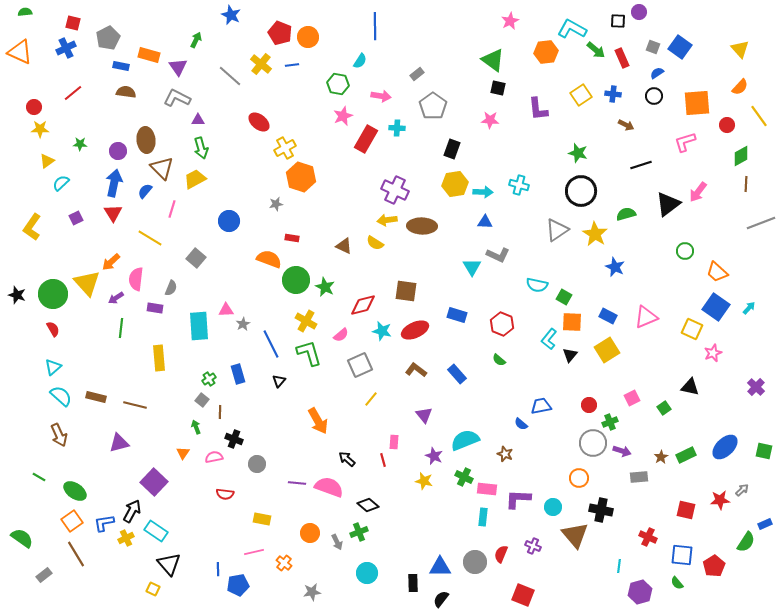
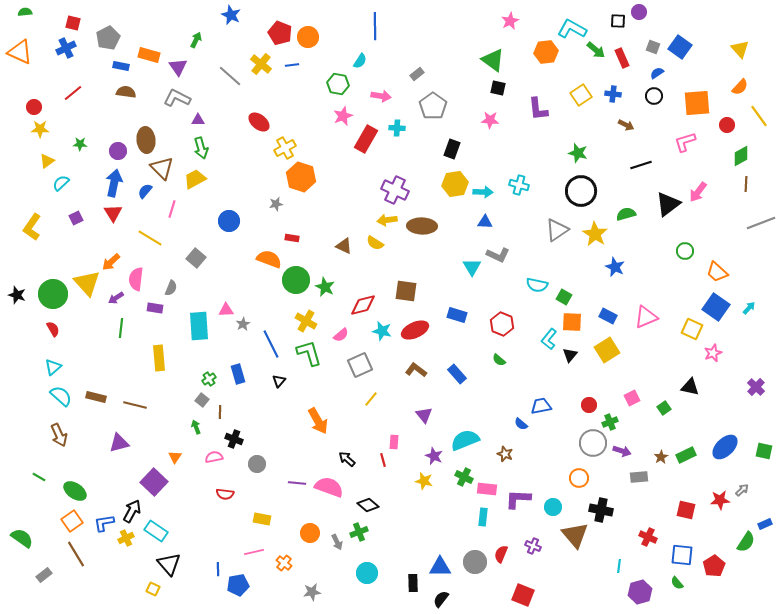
orange triangle at (183, 453): moved 8 px left, 4 px down
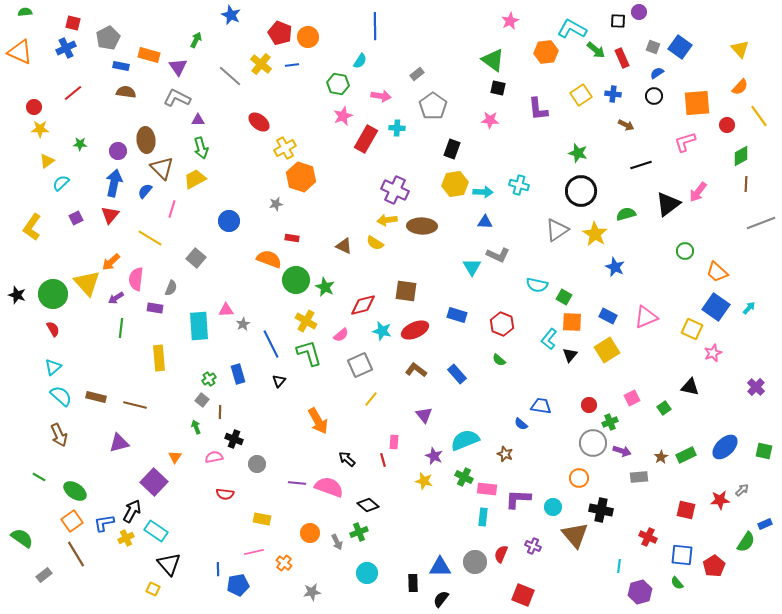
red triangle at (113, 213): moved 3 px left, 2 px down; rotated 12 degrees clockwise
blue trapezoid at (541, 406): rotated 20 degrees clockwise
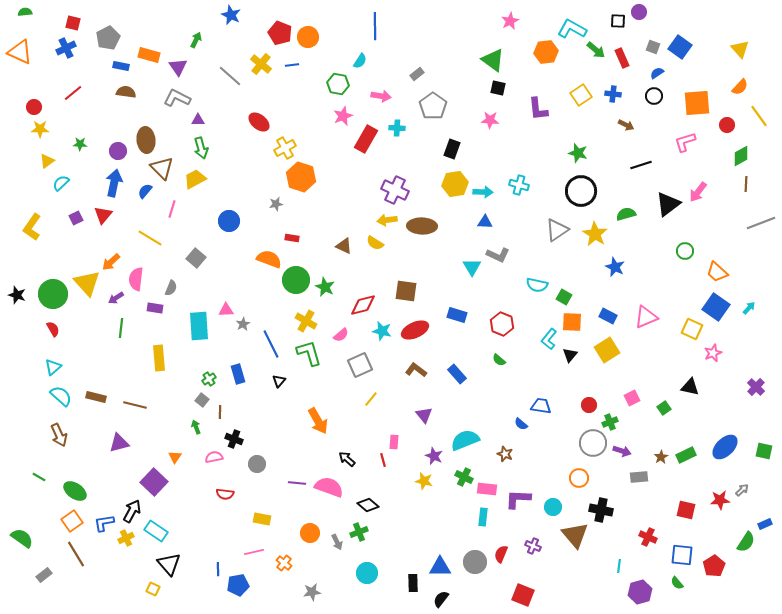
red triangle at (110, 215): moved 7 px left
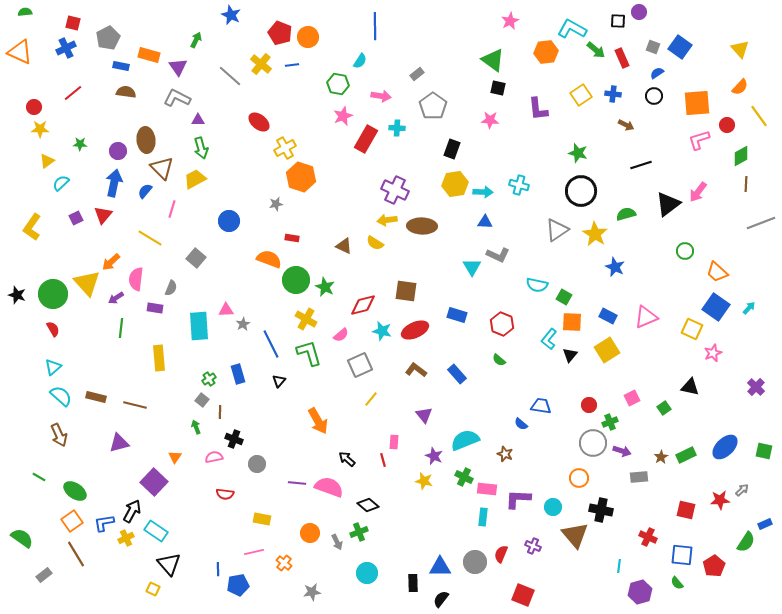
pink L-shape at (685, 142): moved 14 px right, 2 px up
yellow cross at (306, 321): moved 2 px up
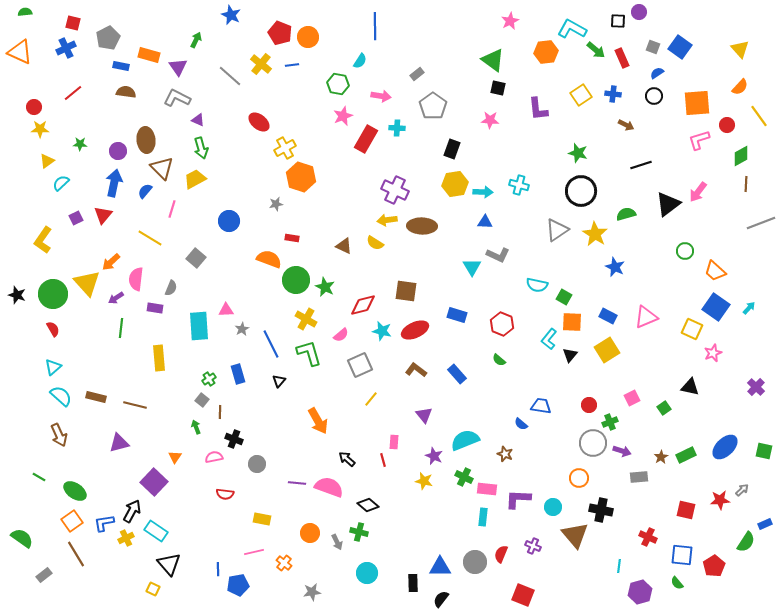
purple triangle at (198, 120): rotated 24 degrees clockwise
yellow L-shape at (32, 227): moved 11 px right, 13 px down
orange trapezoid at (717, 272): moved 2 px left, 1 px up
gray star at (243, 324): moved 1 px left, 5 px down
green cross at (359, 532): rotated 36 degrees clockwise
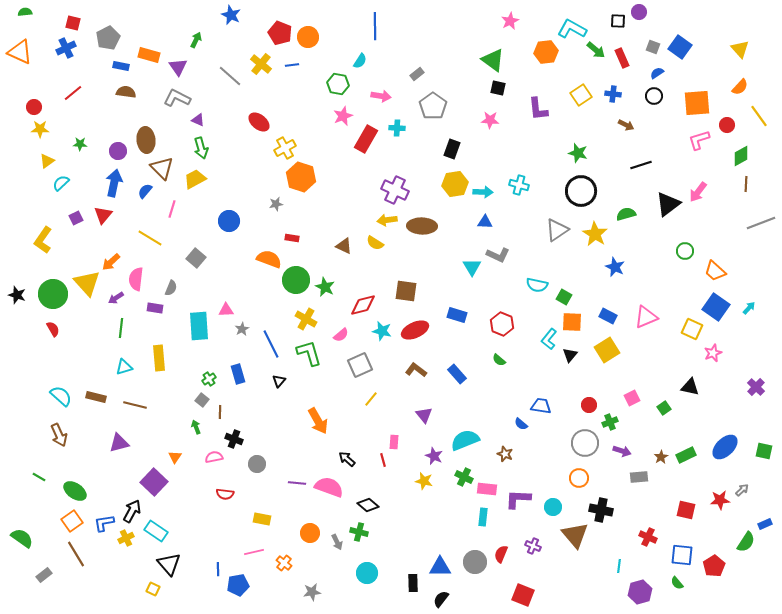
cyan triangle at (53, 367): moved 71 px right; rotated 24 degrees clockwise
gray circle at (593, 443): moved 8 px left
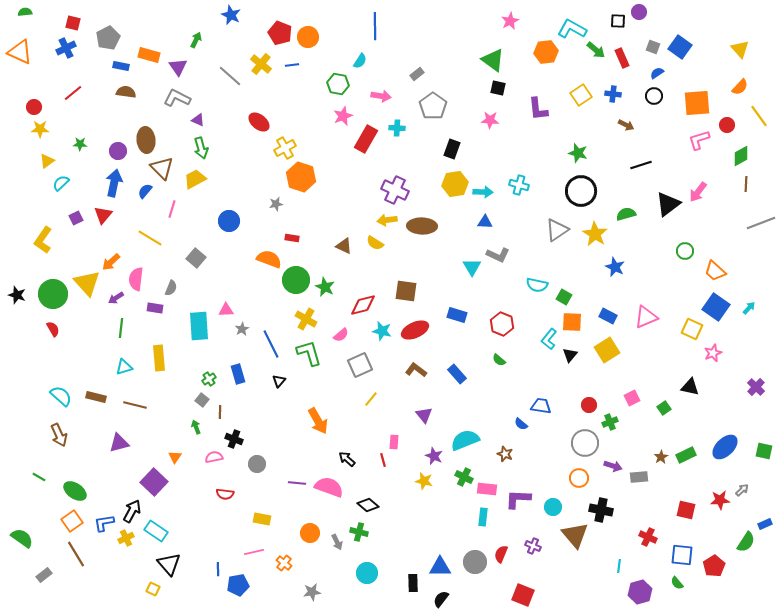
purple arrow at (622, 451): moved 9 px left, 15 px down
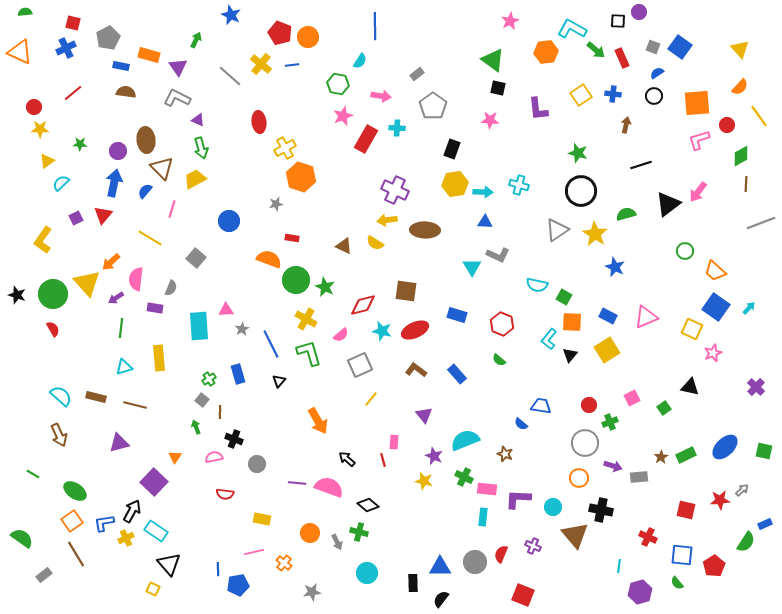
red ellipse at (259, 122): rotated 45 degrees clockwise
brown arrow at (626, 125): rotated 105 degrees counterclockwise
brown ellipse at (422, 226): moved 3 px right, 4 px down
green line at (39, 477): moved 6 px left, 3 px up
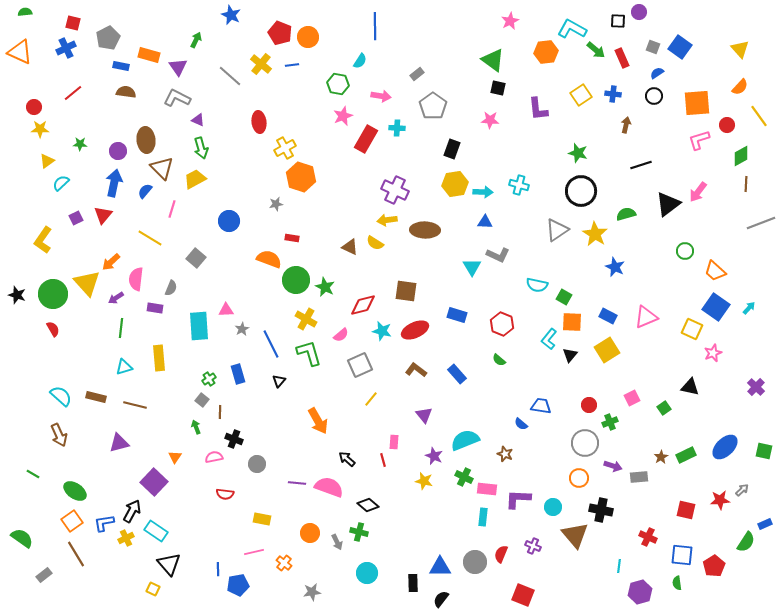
brown triangle at (344, 246): moved 6 px right, 1 px down
green semicircle at (677, 583): rotated 32 degrees clockwise
